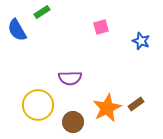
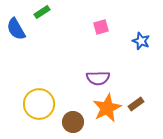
blue semicircle: moved 1 px left, 1 px up
purple semicircle: moved 28 px right
yellow circle: moved 1 px right, 1 px up
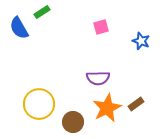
blue semicircle: moved 3 px right, 1 px up
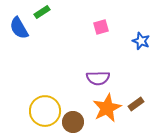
yellow circle: moved 6 px right, 7 px down
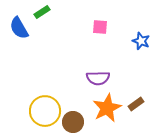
pink square: moved 1 px left; rotated 21 degrees clockwise
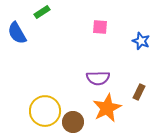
blue semicircle: moved 2 px left, 5 px down
brown rectangle: moved 3 px right, 12 px up; rotated 28 degrees counterclockwise
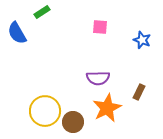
blue star: moved 1 px right, 1 px up
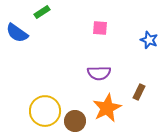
pink square: moved 1 px down
blue semicircle: rotated 25 degrees counterclockwise
blue star: moved 7 px right
purple semicircle: moved 1 px right, 5 px up
brown circle: moved 2 px right, 1 px up
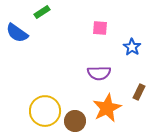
blue star: moved 17 px left, 7 px down; rotated 12 degrees clockwise
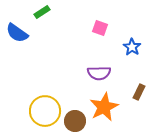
pink square: rotated 14 degrees clockwise
orange star: moved 3 px left, 1 px up
